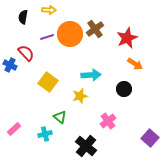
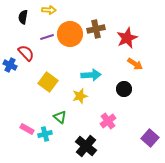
brown cross: moved 1 px right; rotated 24 degrees clockwise
pink rectangle: moved 13 px right; rotated 72 degrees clockwise
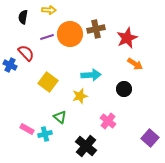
pink cross: rotated 14 degrees counterclockwise
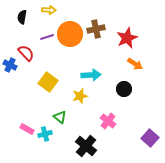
black semicircle: moved 1 px left
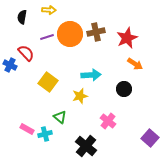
brown cross: moved 3 px down
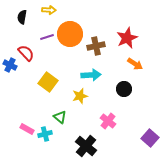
brown cross: moved 14 px down
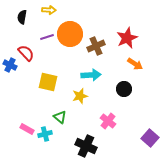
brown cross: rotated 12 degrees counterclockwise
yellow square: rotated 24 degrees counterclockwise
black cross: rotated 15 degrees counterclockwise
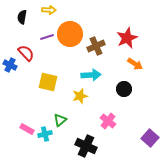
green triangle: moved 3 px down; rotated 40 degrees clockwise
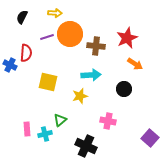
yellow arrow: moved 6 px right, 3 px down
black semicircle: rotated 16 degrees clockwise
brown cross: rotated 30 degrees clockwise
red semicircle: rotated 48 degrees clockwise
pink cross: rotated 28 degrees counterclockwise
pink rectangle: rotated 56 degrees clockwise
